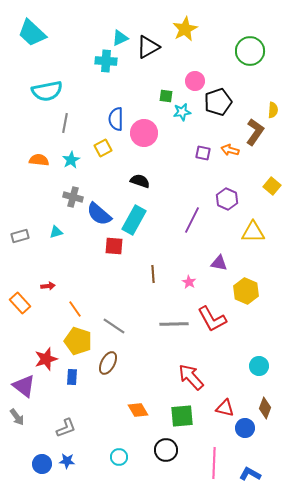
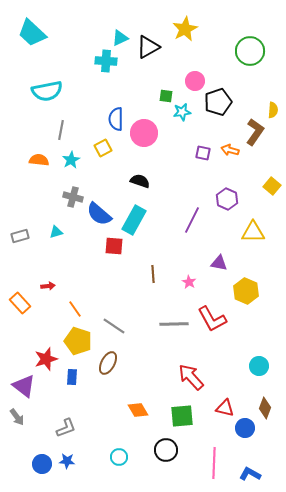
gray line at (65, 123): moved 4 px left, 7 px down
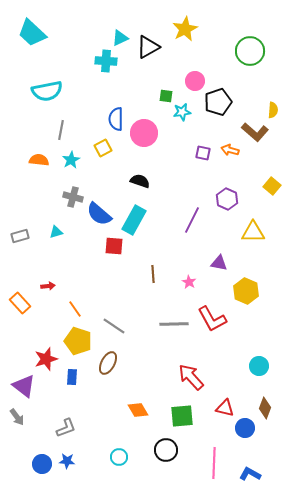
brown L-shape at (255, 132): rotated 96 degrees clockwise
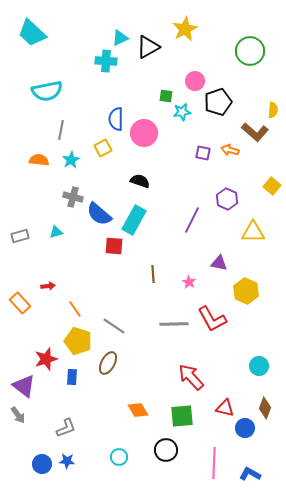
gray arrow at (17, 417): moved 1 px right, 2 px up
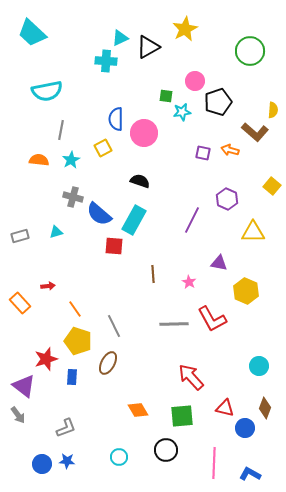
gray line at (114, 326): rotated 30 degrees clockwise
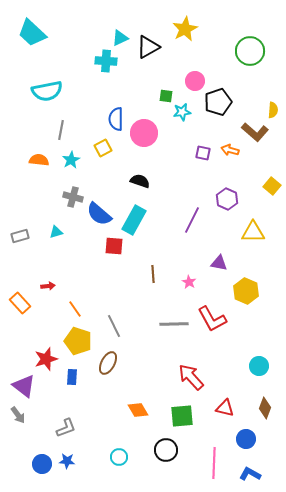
blue circle at (245, 428): moved 1 px right, 11 px down
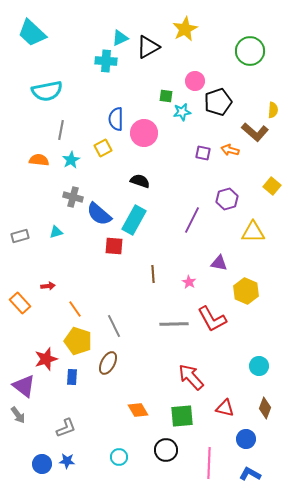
purple hexagon at (227, 199): rotated 20 degrees clockwise
pink line at (214, 463): moved 5 px left
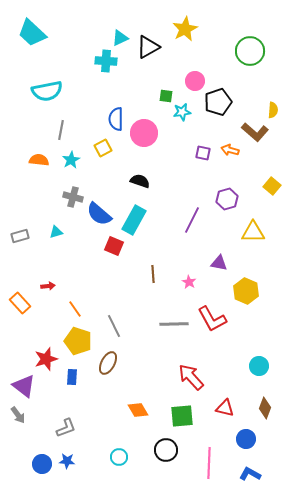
red square at (114, 246): rotated 18 degrees clockwise
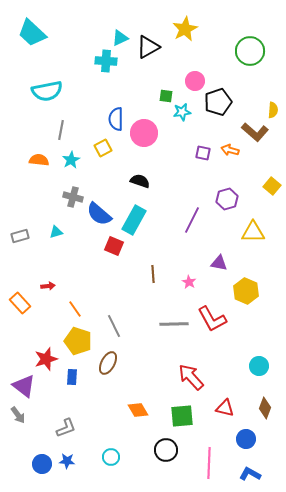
cyan circle at (119, 457): moved 8 px left
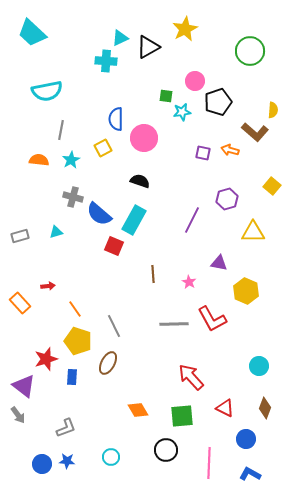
pink circle at (144, 133): moved 5 px down
red triangle at (225, 408): rotated 12 degrees clockwise
